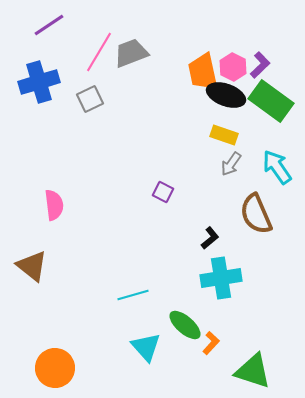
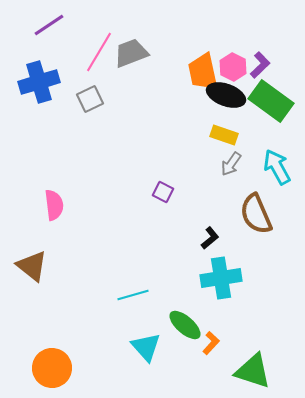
cyan arrow: rotated 6 degrees clockwise
orange circle: moved 3 px left
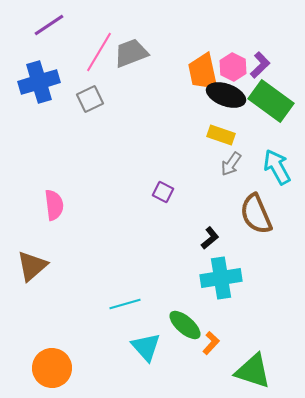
yellow rectangle: moved 3 px left
brown triangle: rotated 40 degrees clockwise
cyan line: moved 8 px left, 9 px down
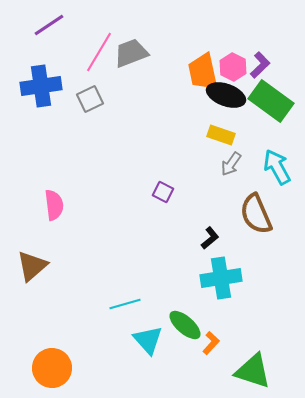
blue cross: moved 2 px right, 4 px down; rotated 9 degrees clockwise
cyan triangle: moved 2 px right, 7 px up
